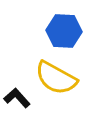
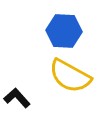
yellow semicircle: moved 14 px right, 2 px up
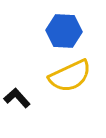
yellow semicircle: rotated 54 degrees counterclockwise
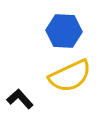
black L-shape: moved 3 px right, 1 px down
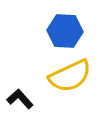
blue hexagon: moved 1 px right
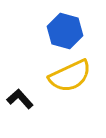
blue hexagon: rotated 12 degrees clockwise
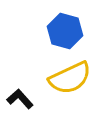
yellow semicircle: moved 2 px down
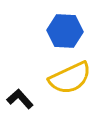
blue hexagon: rotated 12 degrees counterclockwise
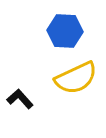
yellow semicircle: moved 6 px right
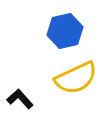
blue hexagon: rotated 16 degrees counterclockwise
